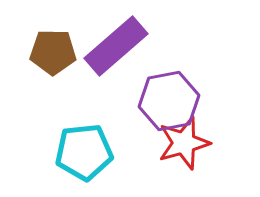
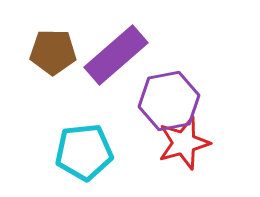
purple rectangle: moved 9 px down
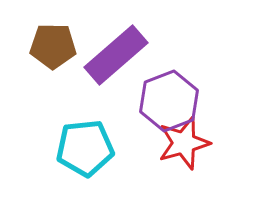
brown pentagon: moved 6 px up
purple hexagon: rotated 10 degrees counterclockwise
cyan pentagon: moved 1 px right, 4 px up
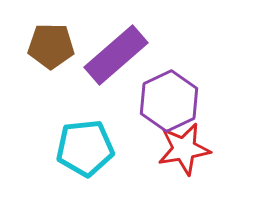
brown pentagon: moved 2 px left
purple hexagon: rotated 4 degrees counterclockwise
red star: moved 6 px down; rotated 6 degrees clockwise
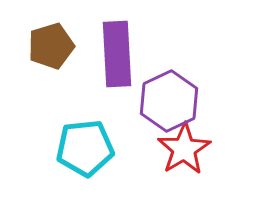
brown pentagon: rotated 18 degrees counterclockwise
purple rectangle: moved 1 px right, 1 px up; rotated 52 degrees counterclockwise
red star: rotated 22 degrees counterclockwise
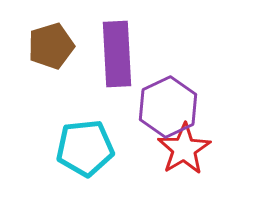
purple hexagon: moved 1 px left, 6 px down
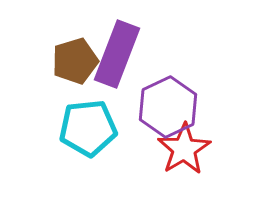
brown pentagon: moved 24 px right, 15 px down
purple rectangle: rotated 24 degrees clockwise
cyan pentagon: moved 3 px right, 20 px up
